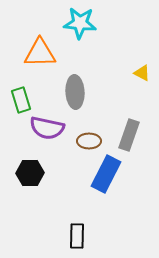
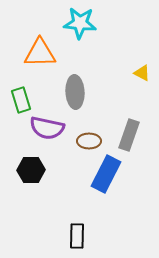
black hexagon: moved 1 px right, 3 px up
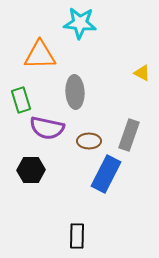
orange triangle: moved 2 px down
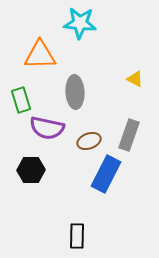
yellow triangle: moved 7 px left, 6 px down
brown ellipse: rotated 20 degrees counterclockwise
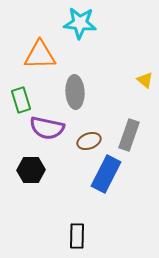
yellow triangle: moved 10 px right, 1 px down; rotated 12 degrees clockwise
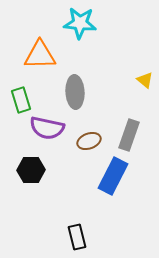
blue rectangle: moved 7 px right, 2 px down
black rectangle: moved 1 px down; rotated 15 degrees counterclockwise
